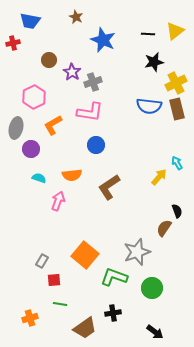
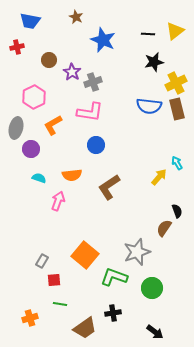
red cross: moved 4 px right, 4 px down
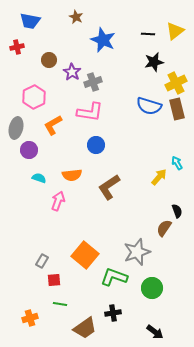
blue semicircle: rotated 10 degrees clockwise
purple circle: moved 2 px left, 1 px down
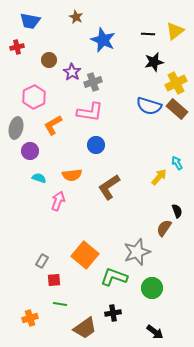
brown rectangle: rotated 35 degrees counterclockwise
purple circle: moved 1 px right, 1 px down
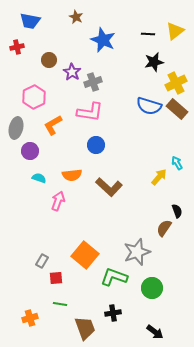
brown L-shape: rotated 104 degrees counterclockwise
red square: moved 2 px right, 2 px up
brown trapezoid: rotated 75 degrees counterclockwise
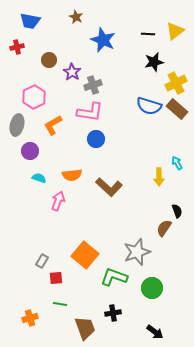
gray cross: moved 3 px down
gray ellipse: moved 1 px right, 3 px up
blue circle: moved 6 px up
yellow arrow: rotated 138 degrees clockwise
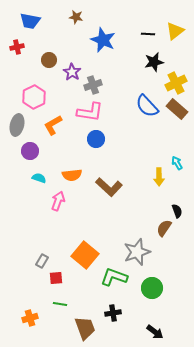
brown star: rotated 16 degrees counterclockwise
blue semicircle: moved 2 px left; rotated 30 degrees clockwise
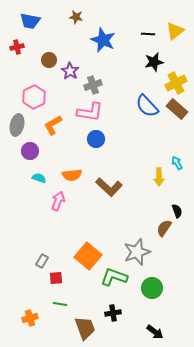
purple star: moved 2 px left, 1 px up
orange square: moved 3 px right, 1 px down
